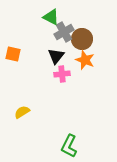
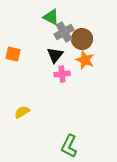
black triangle: moved 1 px left, 1 px up
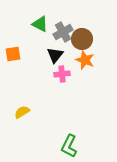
green triangle: moved 11 px left, 7 px down
gray cross: moved 1 px left
orange square: rotated 21 degrees counterclockwise
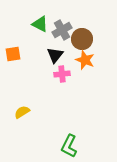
gray cross: moved 1 px left, 2 px up
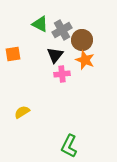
brown circle: moved 1 px down
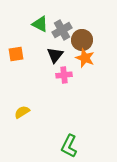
orange square: moved 3 px right
orange star: moved 2 px up
pink cross: moved 2 px right, 1 px down
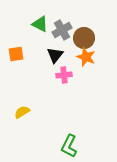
brown circle: moved 2 px right, 2 px up
orange star: moved 1 px right, 1 px up
